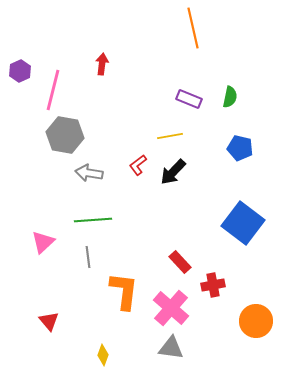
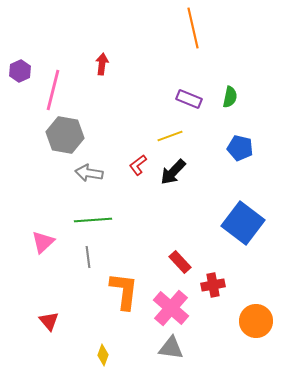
yellow line: rotated 10 degrees counterclockwise
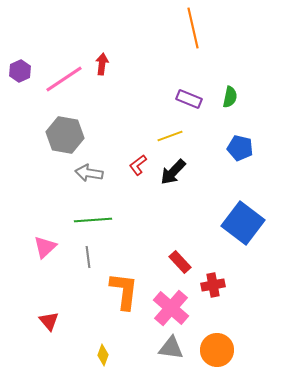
pink line: moved 11 px right, 11 px up; rotated 42 degrees clockwise
pink triangle: moved 2 px right, 5 px down
orange circle: moved 39 px left, 29 px down
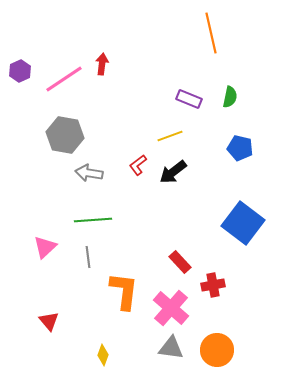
orange line: moved 18 px right, 5 px down
black arrow: rotated 8 degrees clockwise
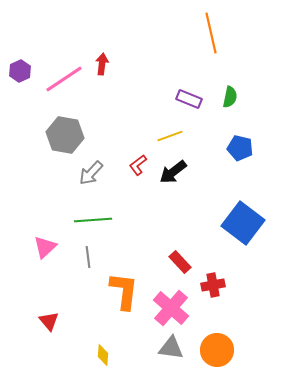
gray arrow: moved 2 px right; rotated 56 degrees counterclockwise
yellow diamond: rotated 15 degrees counterclockwise
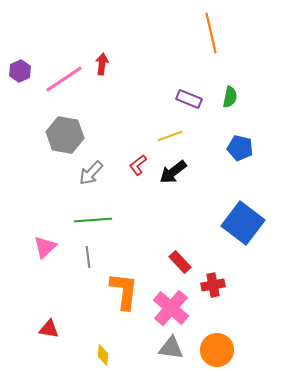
red triangle: moved 8 px down; rotated 40 degrees counterclockwise
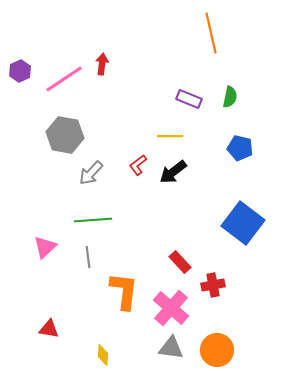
yellow line: rotated 20 degrees clockwise
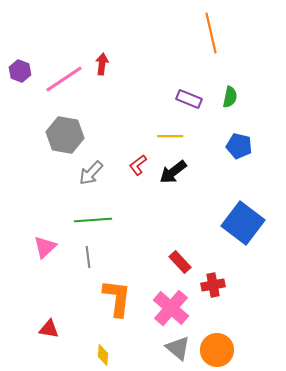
purple hexagon: rotated 15 degrees counterclockwise
blue pentagon: moved 1 px left, 2 px up
orange L-shape: moved 7 px left, 7 px down
gray triangle: moved 7 px right; rotated 32 degrees clockwise
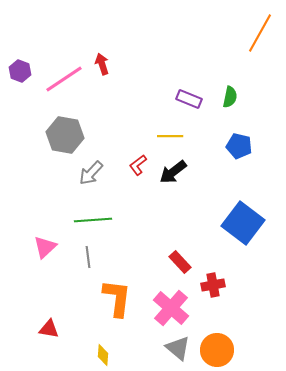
orange line: moved 49 px right; rotated 42 degrees clockwise
red arrow: rotated 25 degrees counterclockwise
